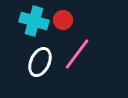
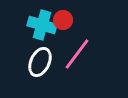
cyan cross: moved 8 px right, 4 px down
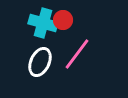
cyan cross: moved 1 px right, 2 px up
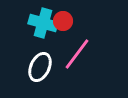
red circle: moved 1 px down
white ellipse: moved 5 px down
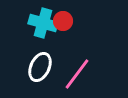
pink line: moved 20 px down
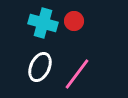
red circle: moved 11 px right
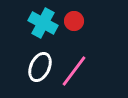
cyan cross: rotated 12 degrees clockwise
pink line: moved 3 px left, 3 px up
